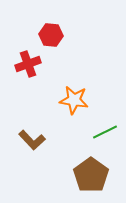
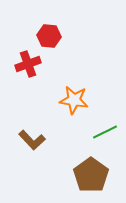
red hexagon: moved 2 px left, 1 px down
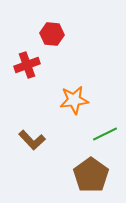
red hexagon: moved 3 px right, 2 px up
red cross: moved 1 px left, 1 px down
orange star: rotated 16 degrees counterclockwise
green line: moved 2 px down
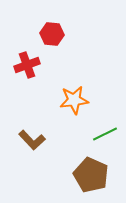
brown pentagon: rotated 12 degrees counterclockwise
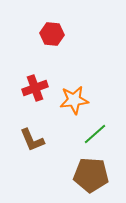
red cross: moved 8 px right, 23 px down
green line: moved 10 px left; rotated 15 degrees counterclockwise
brown L-shape: rotated 20 degrees clockwise
brown pentagon: rotated 20 degrees counterclockwise
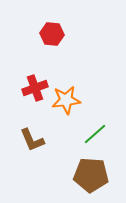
orange star: moved 8 px left
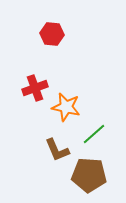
orange star: moved 7 px down; rotated 20 degrees clockwise
green line: moved 1 px left
brown L-shape: moved 25 px right, 10 px down
brown pentagon: moved 2 px left
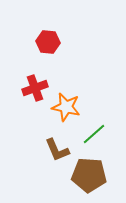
red hexagon: moved 4 px left, 8 px down
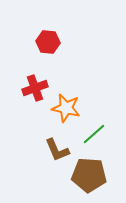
orange star: moved 1 px down
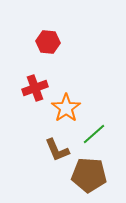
orange star: rotated 24 degrees clockwise
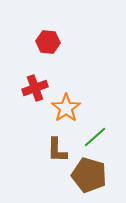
green line: moved 1 px right, 3 px down
brown L-shape: rotated 24 degrees clockwise
brown pentagon: rotated 12 degrees clockwise
